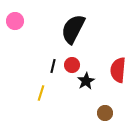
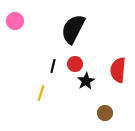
red circle: moved 3 px right, 1 px up
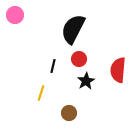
pink circle: moved 6 px up
red circle: moved 4 px right, 5 px up
brown circle: moved 36 px left
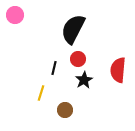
red circle: moved 1 px left
black line: moved 1 px right, 2 px down
black star: moved 2 px left, 1 px up
brown circle: moved 4 px left, 3 px up
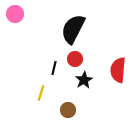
pink circle: moved 1 px up
red circle: moved 3 px left
brown circle: moved 3 px right
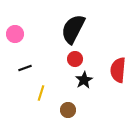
pink circle: moved 20 px down
black line: moved 29 px left; rotated 56 degrees clockwise
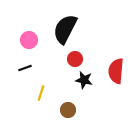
black semicircle: moved 8 px left
pink circle: moved 14 px right, 6 px down
red semicircle: moved 2 px left, 1 px down
black star: rotated 30 degrees counterclockwise
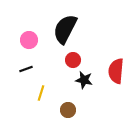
red circle: moved 2 px left, 1 px down
black line: moved 1 px right, 1 px down
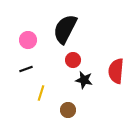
pink circle: moved 1 px left
